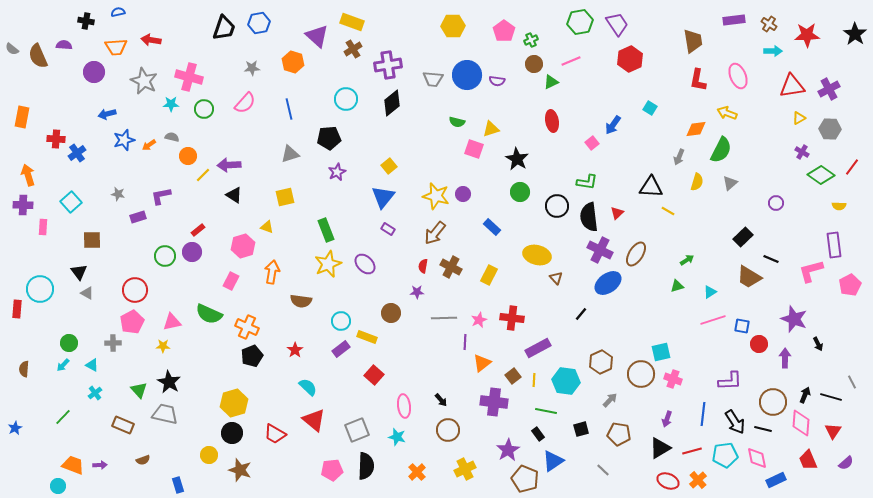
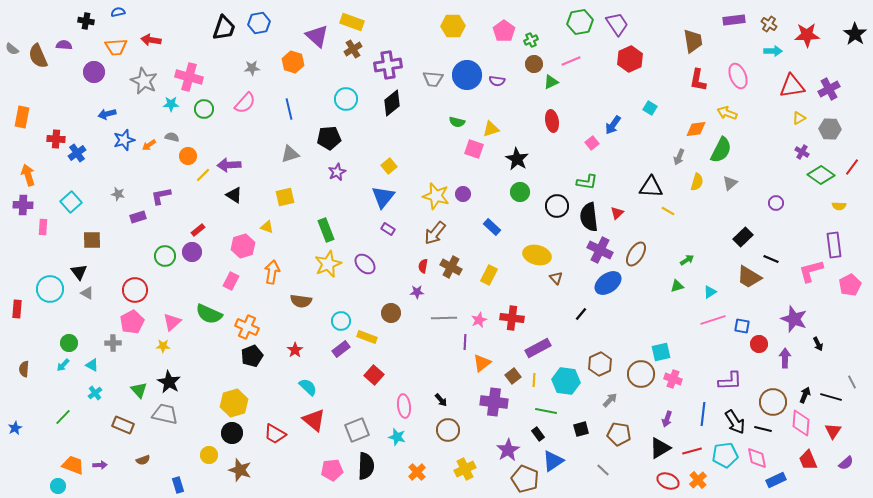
cyan circle at (40, 289): moved 10 px right
pink triangle at (172, 322): rotated 30 degrees counterclockwise
brown hexagon at (601, 362): moved 1 px left, 2 px down
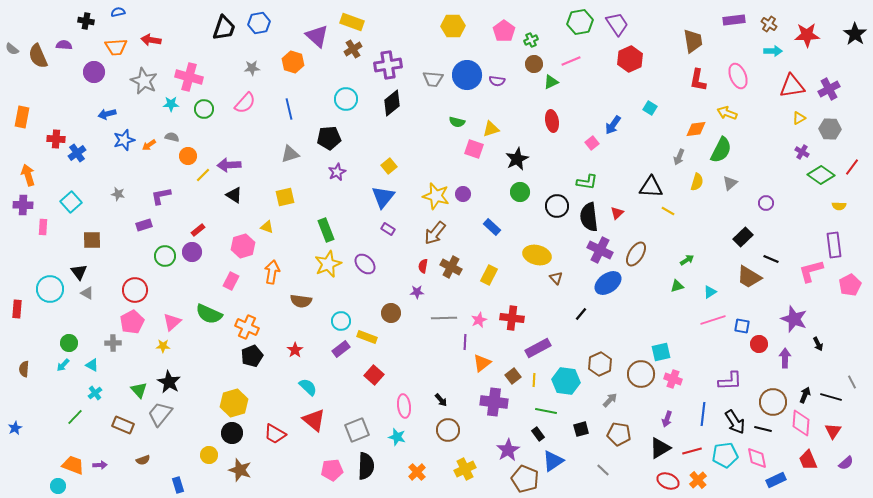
black star at (517, 159): rotated 15 degrees clockwise
purple circle at (776, 203): moved 10 px left
purple rectangle at (138, 217): moved 6 px right, 8 px down
gray trapezoid at (165, 414): moved 5 px left; rotated 64 degrees counterclockwise
green line at (63, 417): moved 12 px right
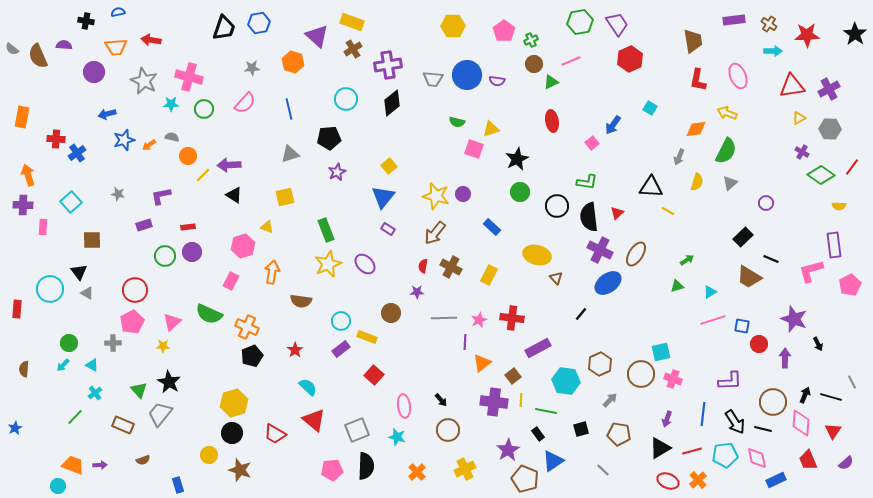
green semicircle at (721, 150): moved 5 px right, 1 px down
red rectangle at (198, 230): moved 10 px left, 3 px up; rotated 32 degrees clockwise
yellow line at (534, 380): moved 13 px left, 20 px down
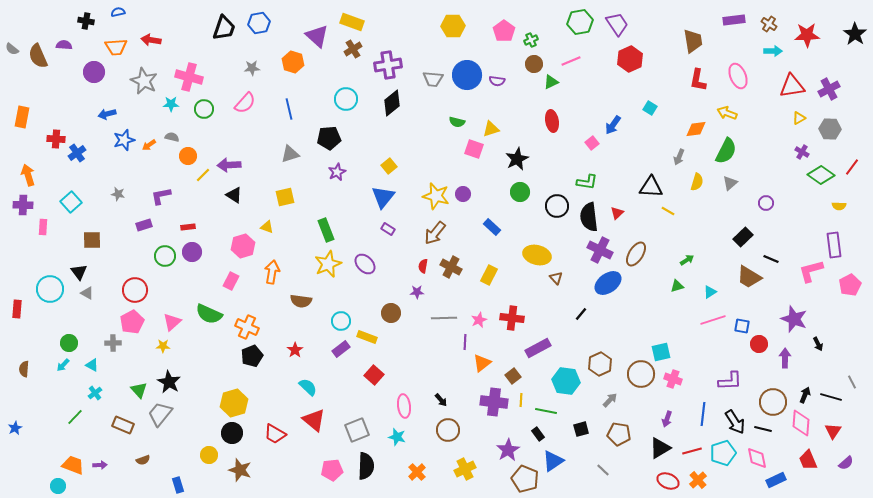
cyan pentagon at (725, 455): moved 2 px left, 2 px up; rotated 10 degrees counterclockwise
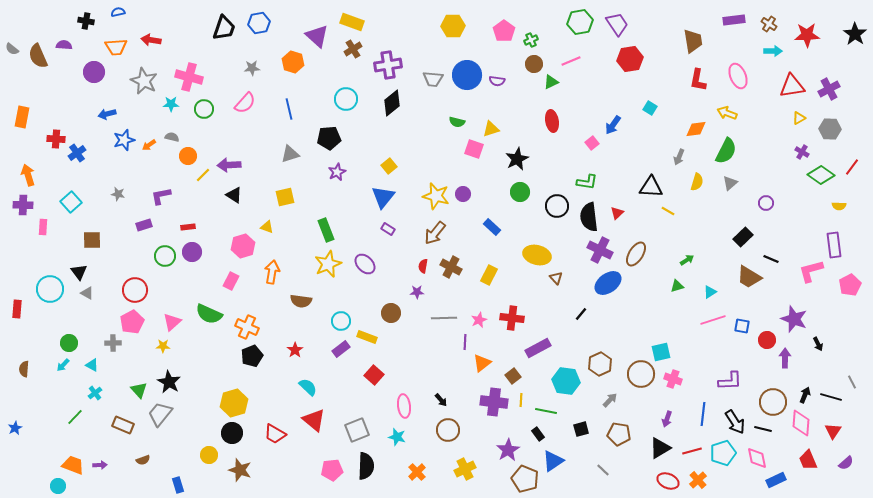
red hexagon at (630, 59): rotated 15 degrees clockwise
red circle at (759, 344): moved 8 px right, 4 px up
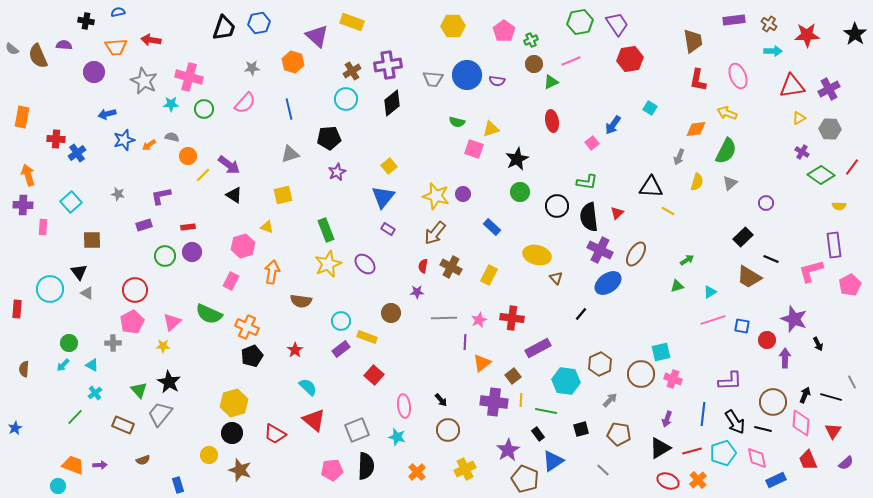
brown cross at (353, 49): moved 1 px left, 22 px down
purple arrow at (229, 165): rotated 140 degrees counterclockwise
yellow square at (285, 197): moved 2 px left, 2 px up
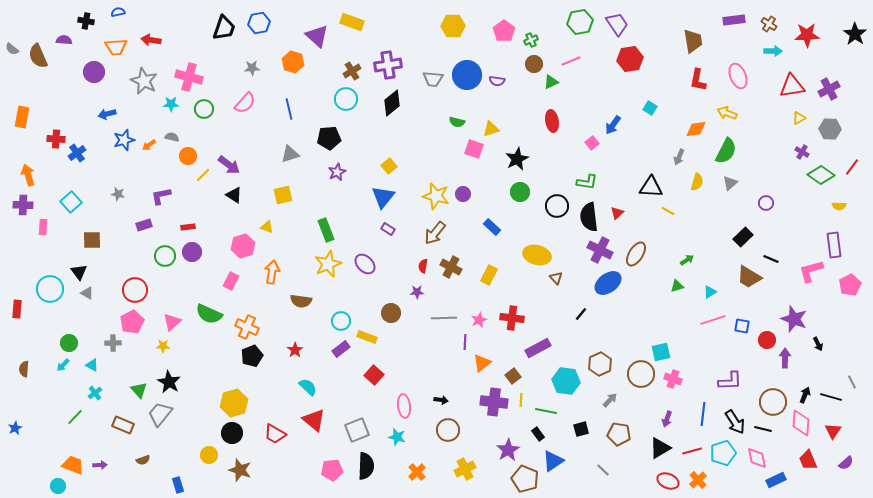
purple semicircle at (64, 45): moved 5 px up
black arrow at (441, 400): rotated 40 degrees counterclockwise
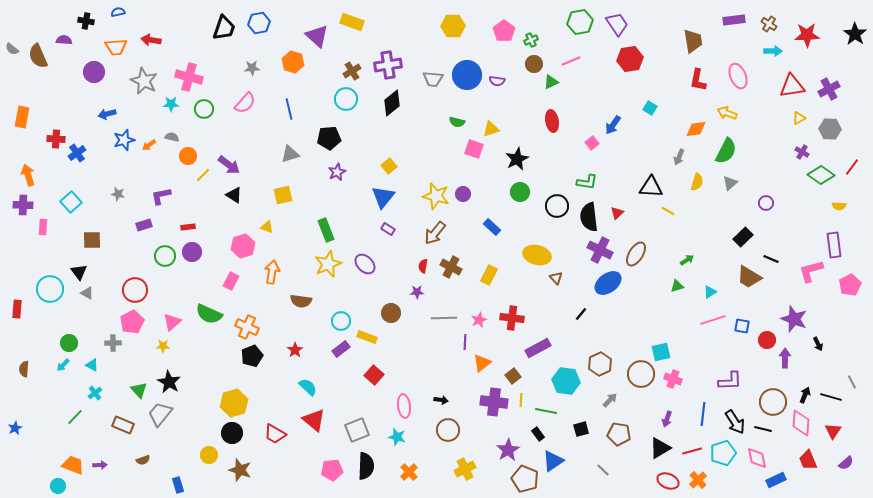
orange cross at (417, 472): moved 8 px left
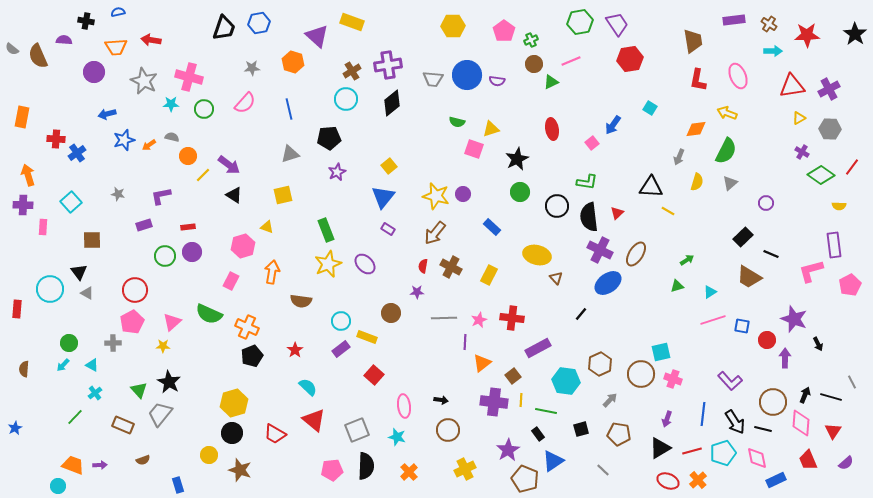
red ellipse at (552, 121): moved 8 px down
black line at (771, 259): moved 5 px up
purple L-shape at (730, 381): rotated 50 degrees clockwise
